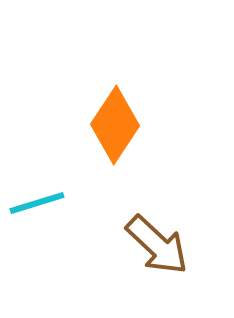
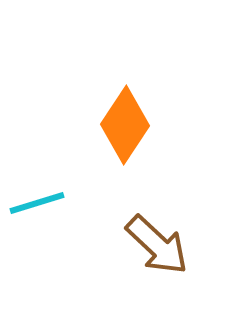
orange diamond: moved 10 px right
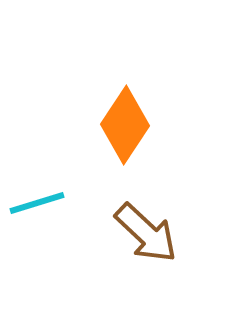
brown arrow: moved 11 px left, 12 px up
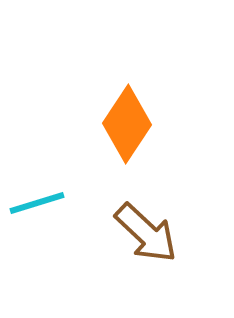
orange diamond: moved 2 px right, 1 px up
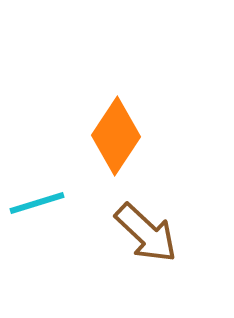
orange diamond: moved 11 px left, 12 px down
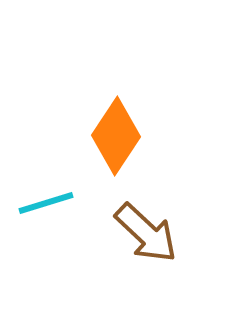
cyan line: moved 9 px right
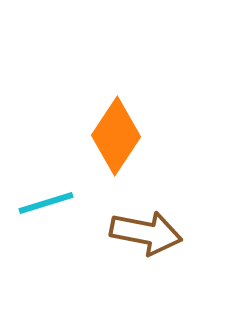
brown arrow: rotated 32 degrees counterclockwise
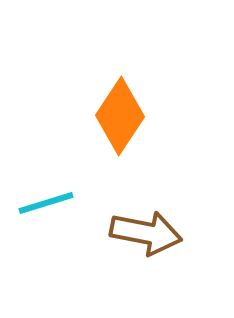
orange diamond: moved 4 px right, 20 px up
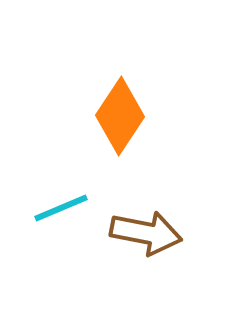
cyan line: moved 15 px right, 5 px down; rotated 6 degrees counterclockwise
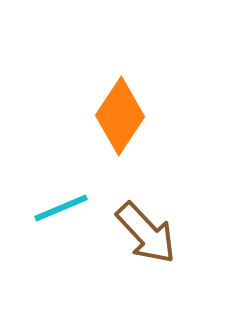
brown arrow: rotated 36 degrees clockwise
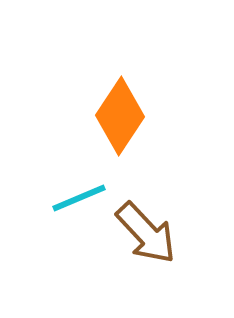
cyan line: moved 18 px right, 10 px up
